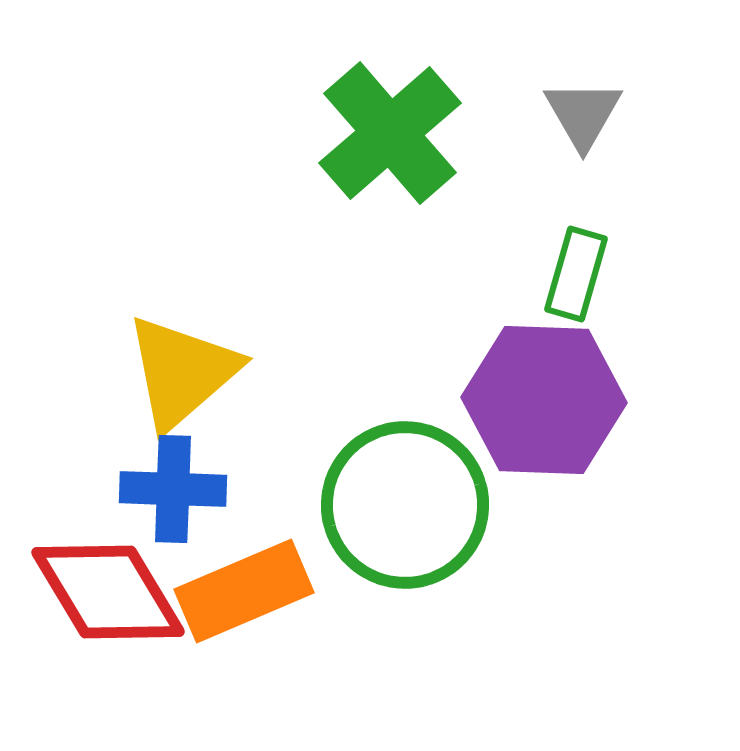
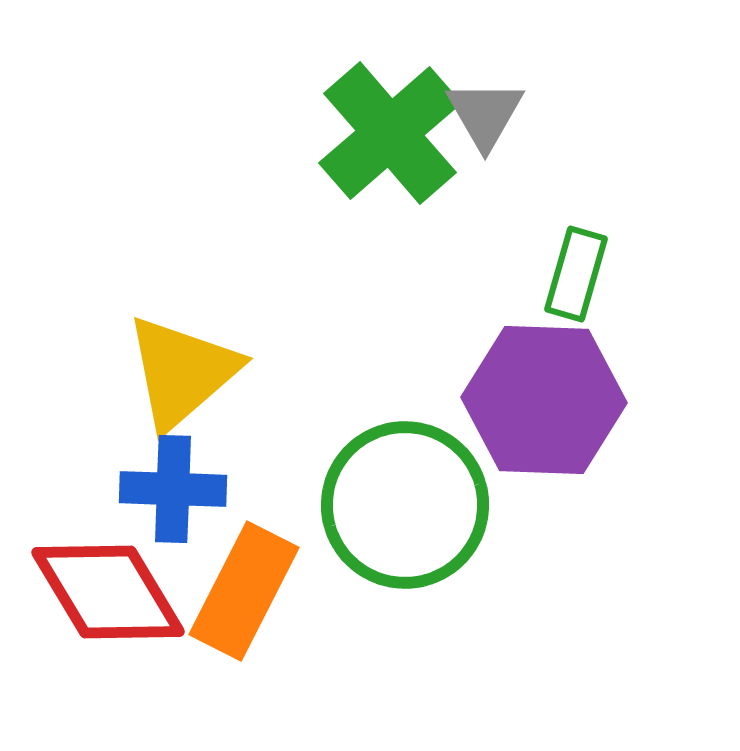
gray triangle: moved 98 px left
orange rectangle: rotated 40 degrees counterclockwise
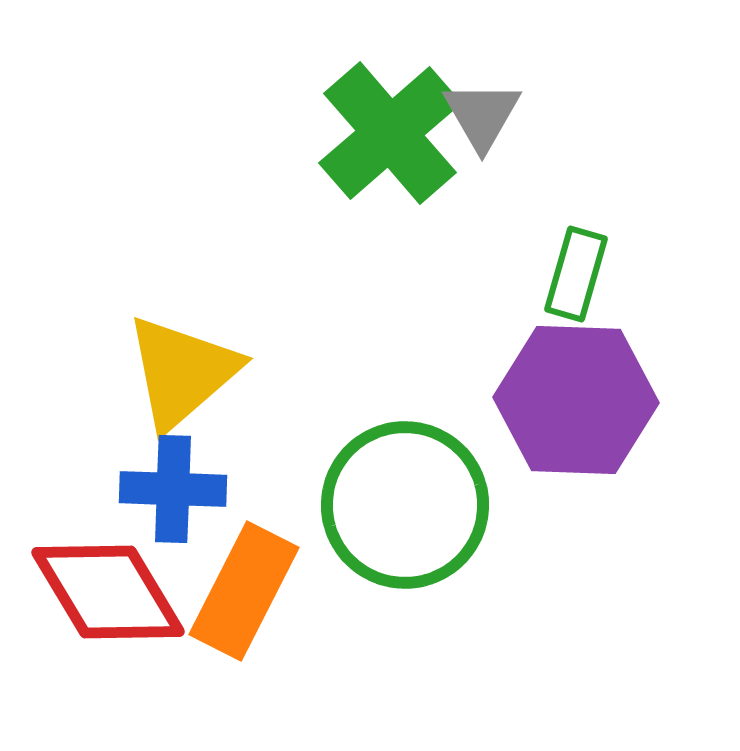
gray triangle: moved 3 px left, 1 px down
purple hexagon: moved 32 px right
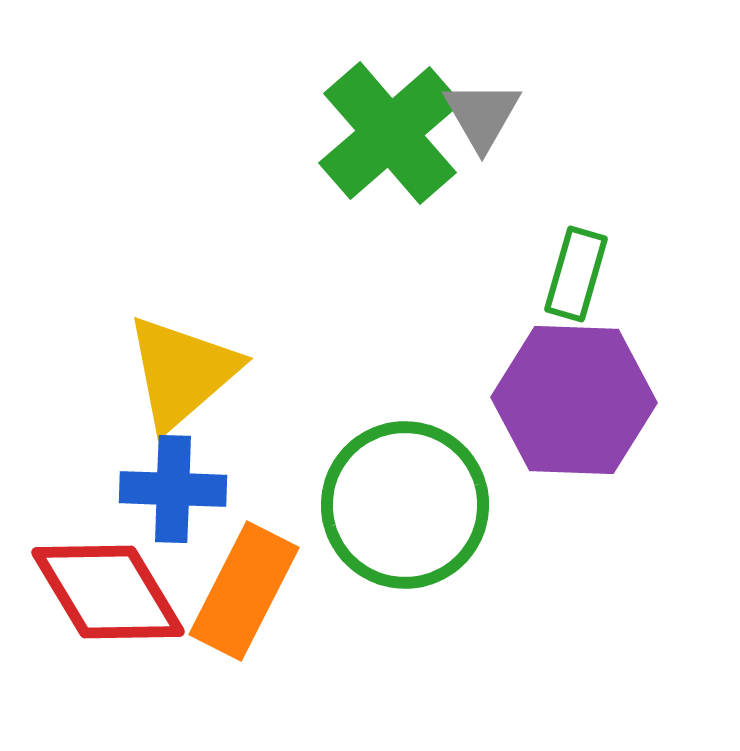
purple hexagon: moved 2 px left
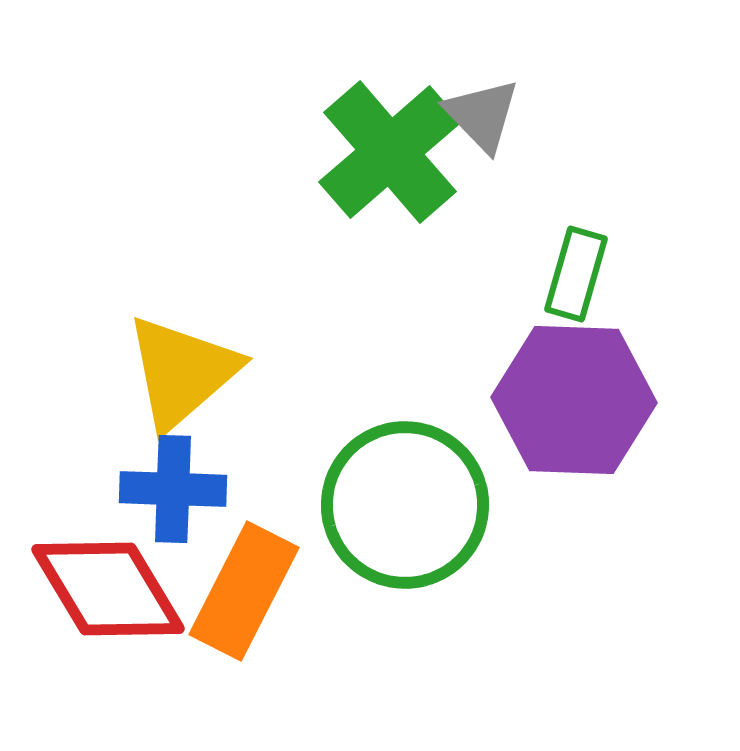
gray triangle: rotated 14 degrees counterclockwise
green cross: moved 19 px down
red diamond: moved 3 px up
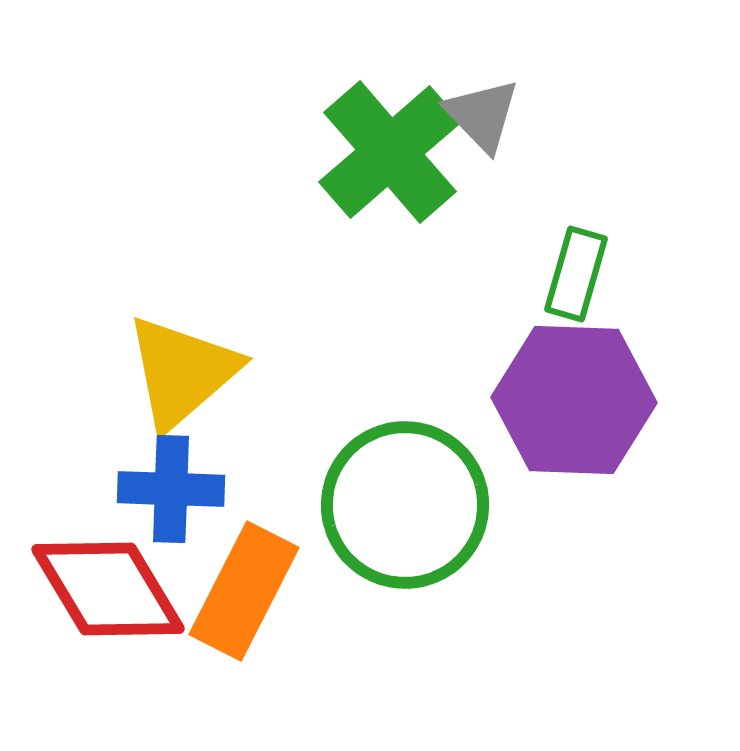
blue cross: moved 2 px left
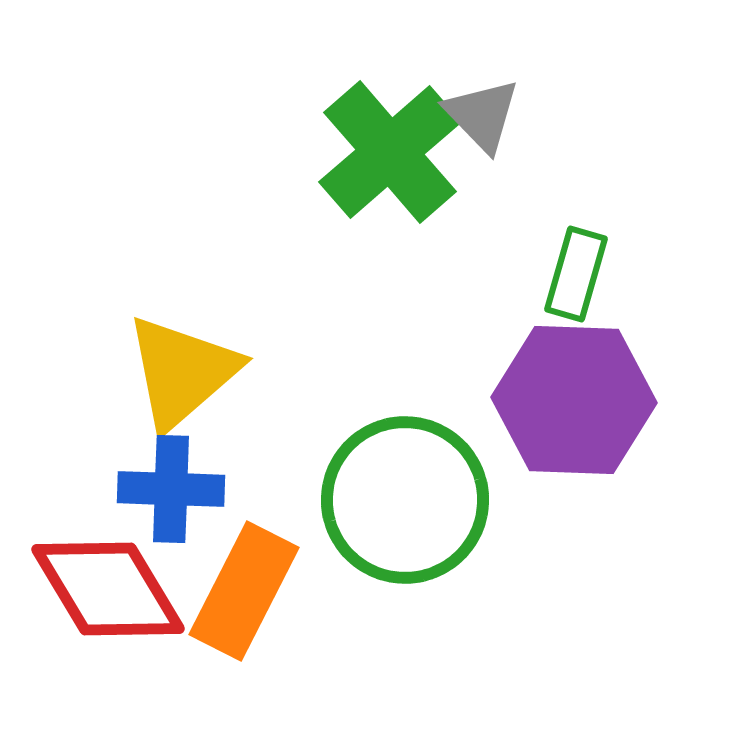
green circle: moved 5 px up
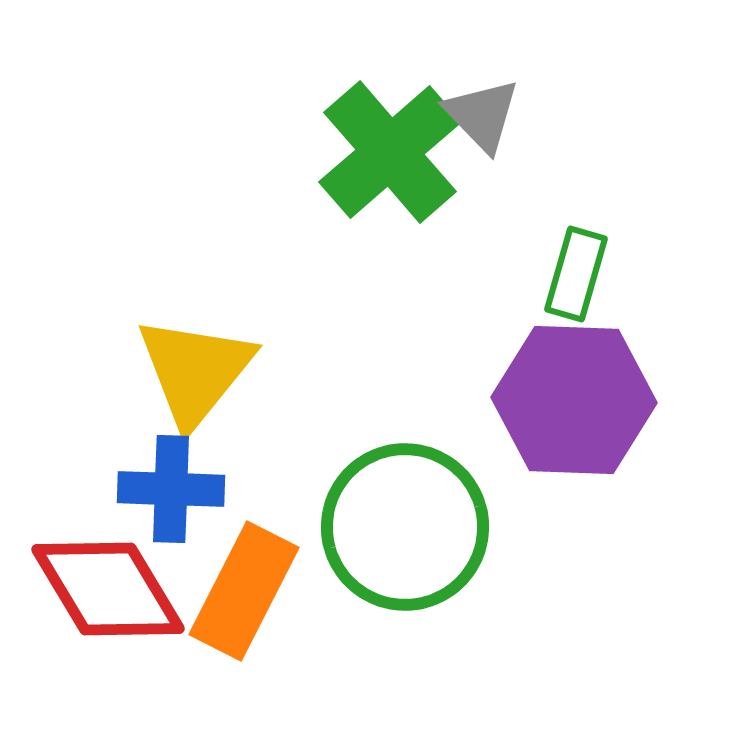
yellow triangle: moved 13 px right, 1 px up; rotated 10 degrees counterclockwise
green circle: moved 27 px down
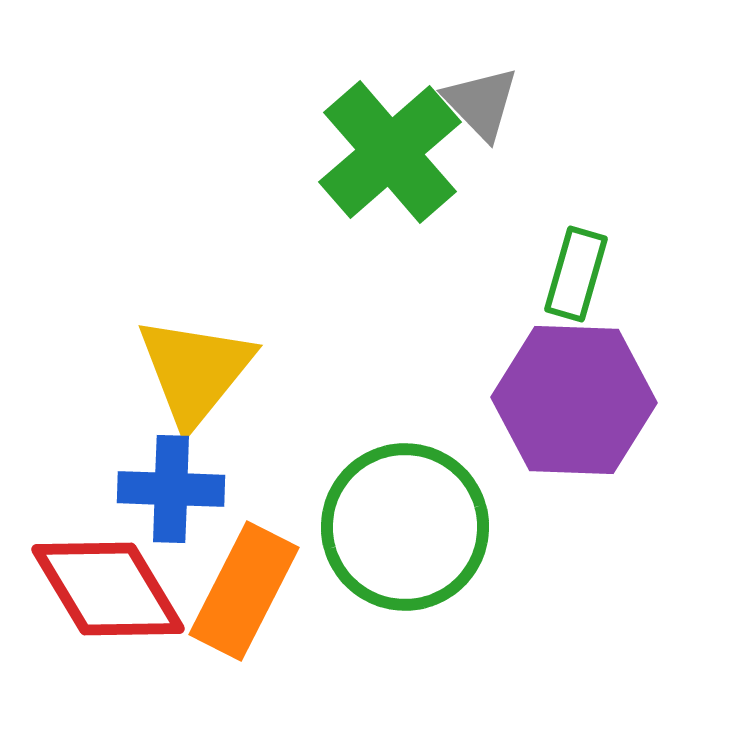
gray triangle: moved 1 px left, 12 px up
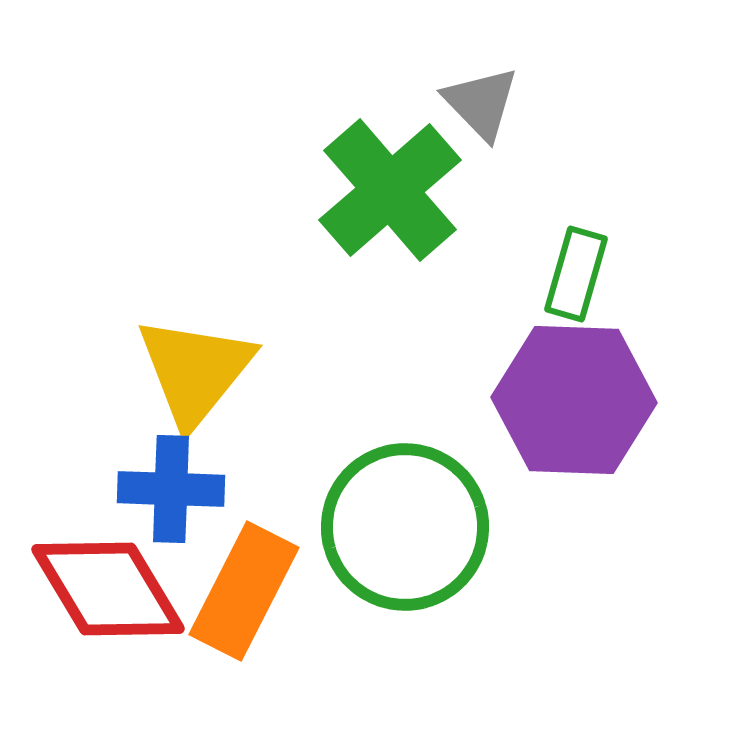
green cross: moved 38 px down
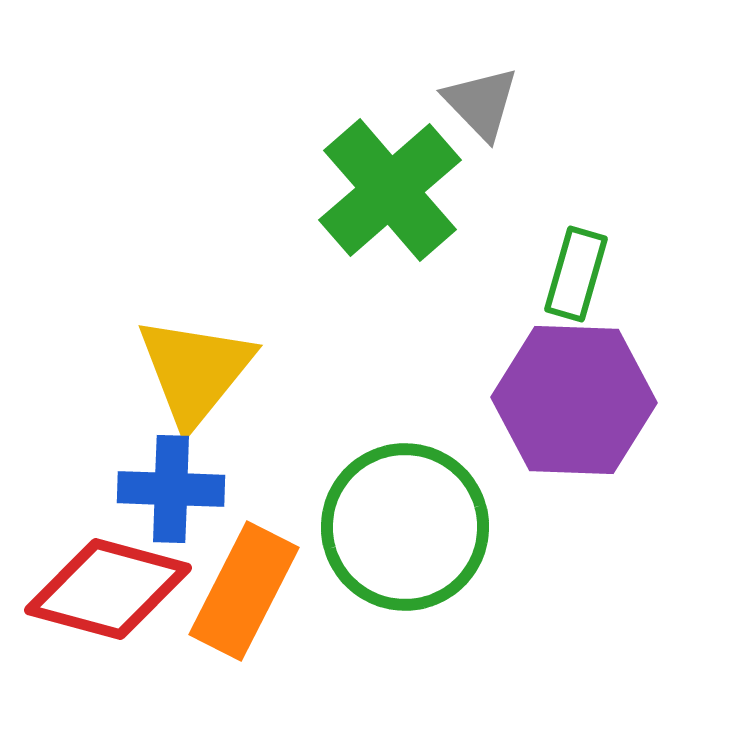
red diamond: rotated 44 degrees counterclockwise
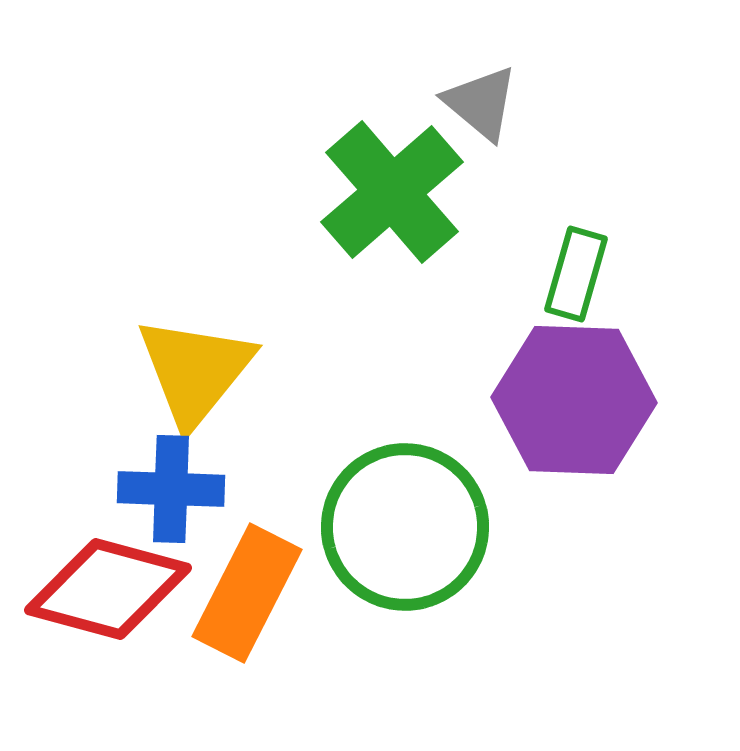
gray triangle: rotated 6 degrees counterclockwise
green cross: moved 2 px right, 2 px down
orange rectangle: moved 3 px right, 2 px down
